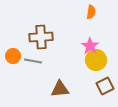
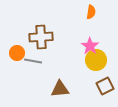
orange circle: moved 4 px right, 3 px up
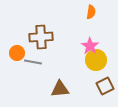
gray line: moved 1 px down
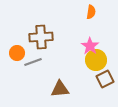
gray line: rotated 30 degrees counterclockwise
brown square: moved 7 px up
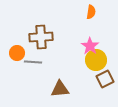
gray line: rotated 24 degrees clockwise
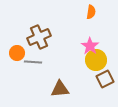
brown cross: moved 2 px left; rotated 20 degrees counterclockwise
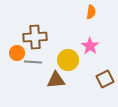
brown cross: moved 4 px left; rotated 20 degrees clockwise
yellow circle: moved 28 px left
brown triangle: moved 4 px left, 9 px up
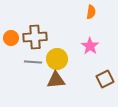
orange circle: moved 6 px left, 15 px up
yellow circle: moved 11 px left, 1 px up
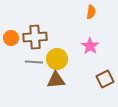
gray line: moved 1 px right
